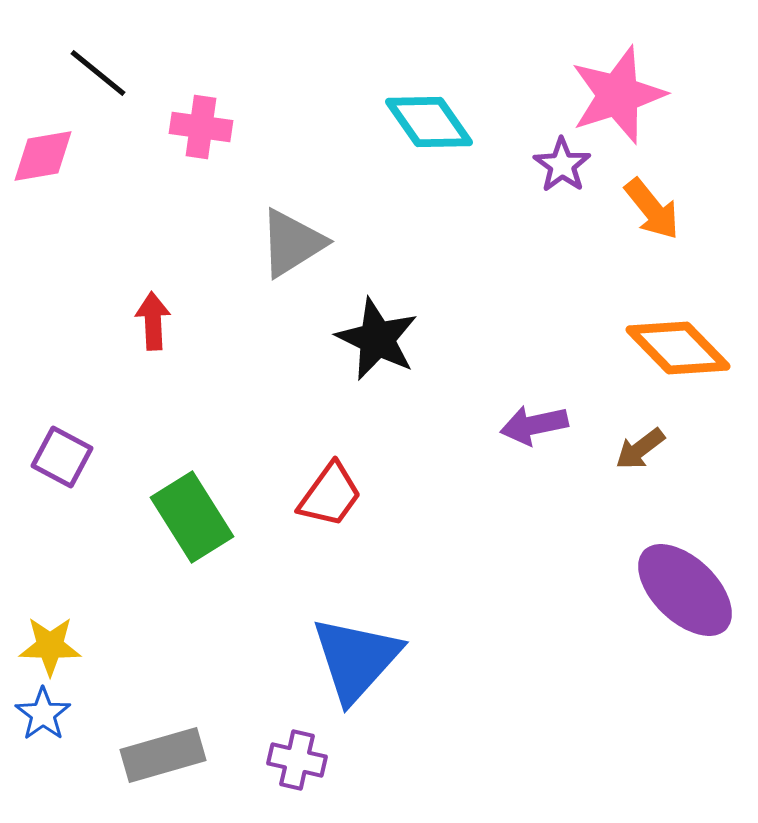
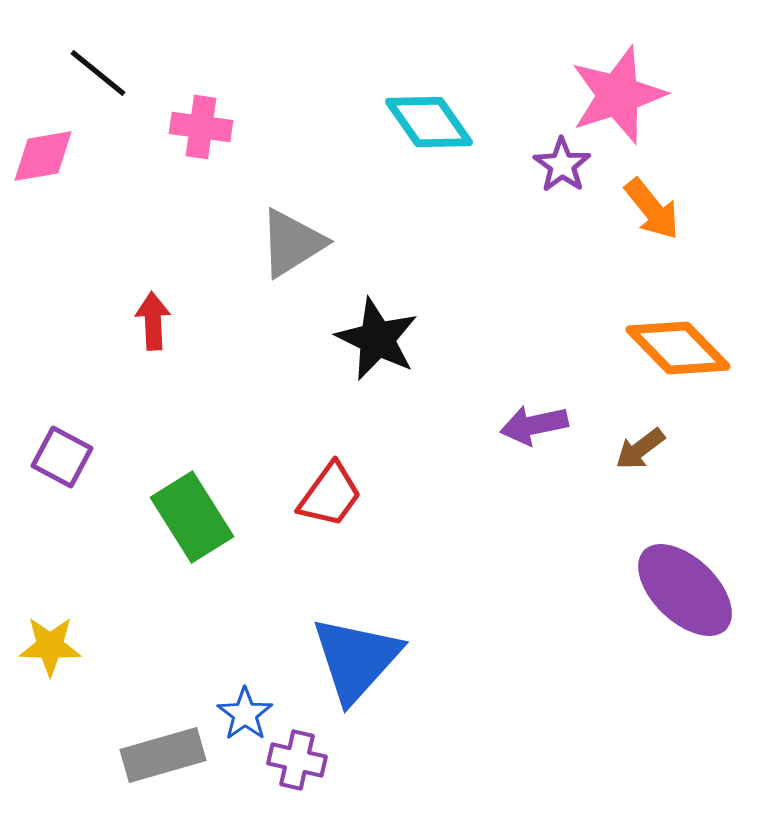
blue star: moved 202 px right
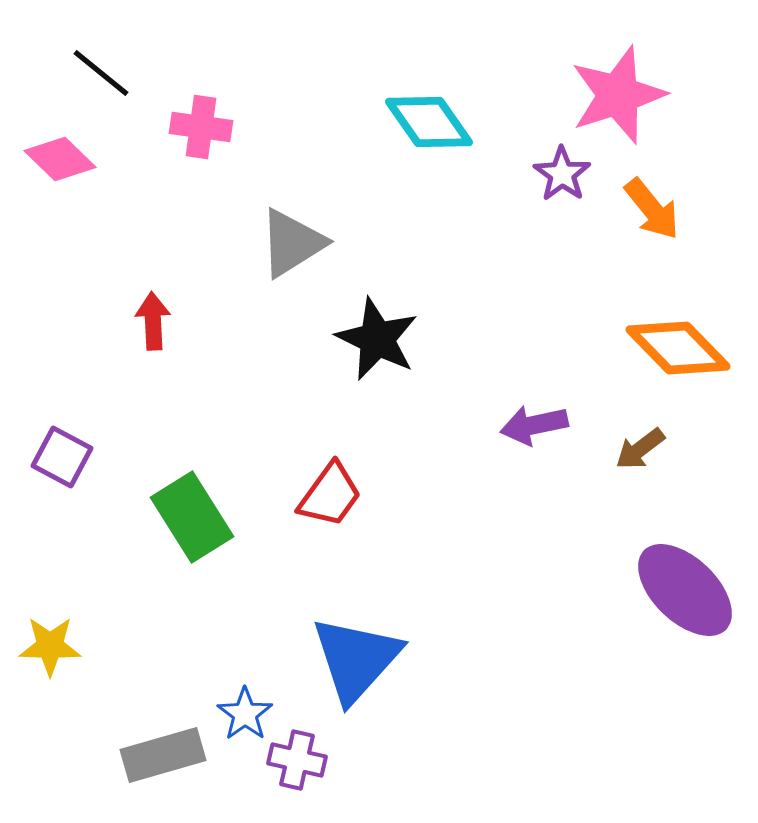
black line: moved 3 px right
pink diamond: moved 17 px right, 3 px down; rotated 54 degrees clockwise
purple star: moved 9 px down
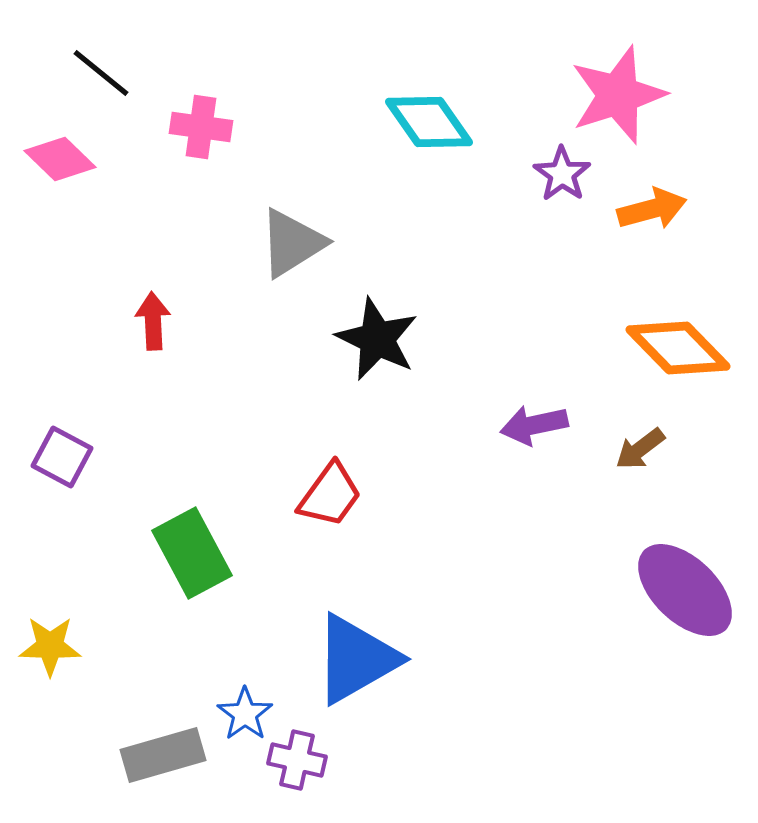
orange arrow: rotated 66 degrees counterclockwise
green rectangle: moved 36 px down; rotated 4 degrees clockwise
blue triangle: rotated 18 degrees clockwise
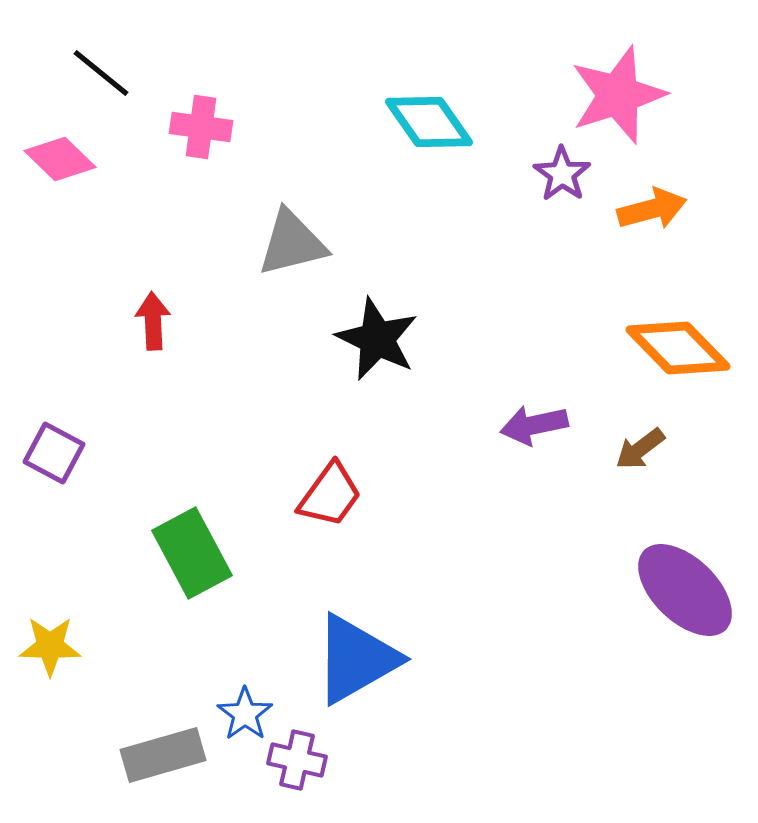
gray triangle: rotated 18 degrees clockwise
purple square: moved 8 px left, 4 px up
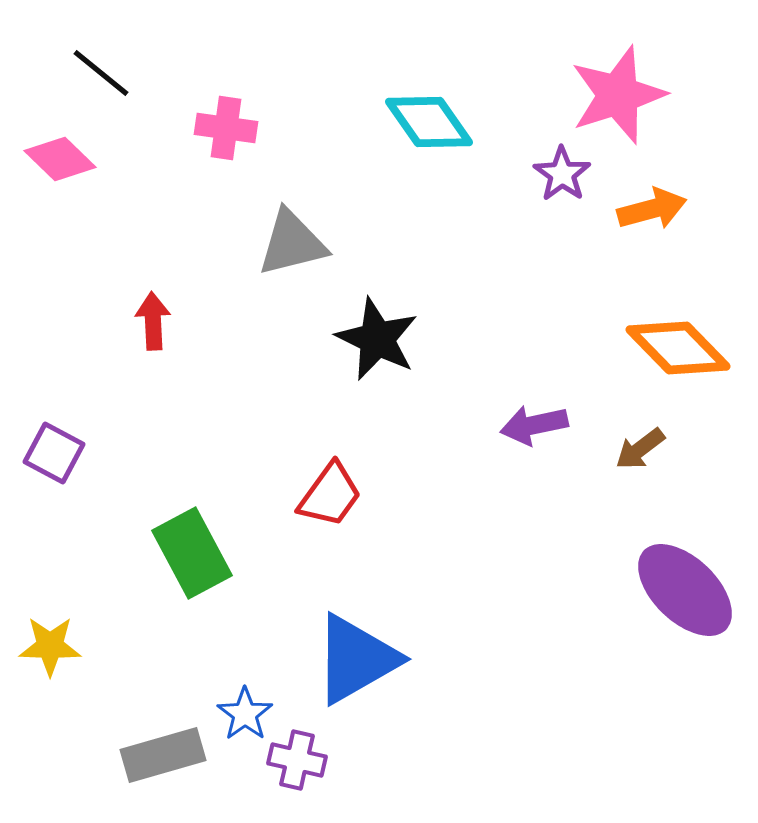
pink cross: moved 25 px right, 1 px down
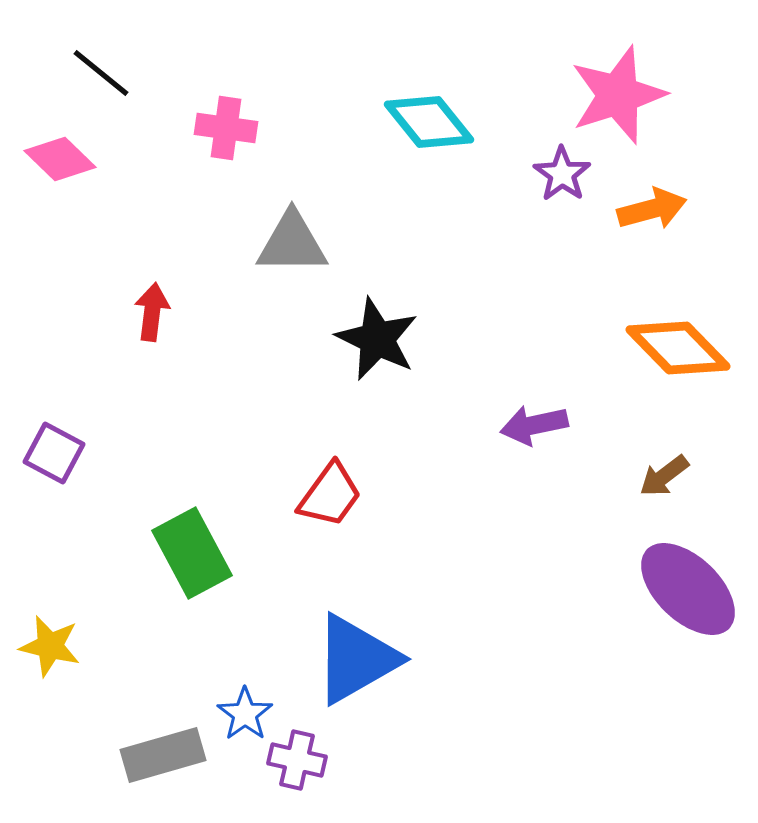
cyan diamond: rotated 4 degrees counterclockwise
gray triangle: rotated 14 degrees clockwise
red arrow: moved 1 px left, 9 px up; rotated 10 degrees clockwise
brown arrow: moved 24 px right, 27 px down
purple ellipse: moved 3 px right, 1 px up
yellow star: rotated 12 degrees clockwise
